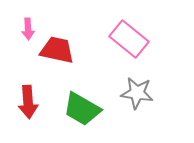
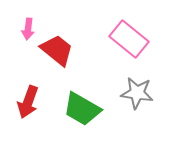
pink arrow: rotated 10 degrees clockwise
red trapezoid: rotated 27 degrees clockwise
red arrow: rotated 24 degrees clockwise
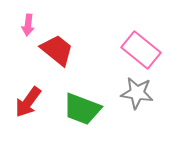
pink arrow: moved 4 px up
pink rectangle: moved 12 px right, 11 px down
red arrow: rotated 16 degrees clockwise
green trapezoid: rotated 9 degrees counterclockwise
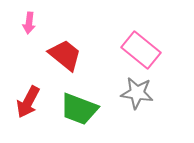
pink arrow: moved 1 px right, 2 px up
red trapezoid: moved 8 px right, 5 px down
red arrow: rotated 8 degrees counterclockwise
green trapezoid: moved 3 px left
